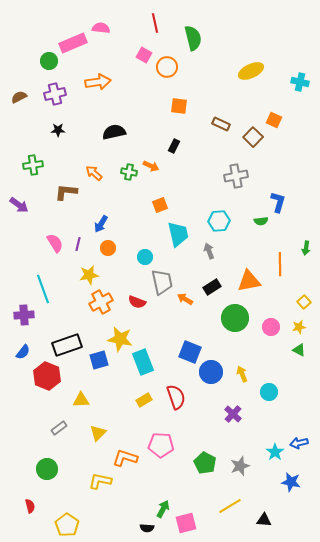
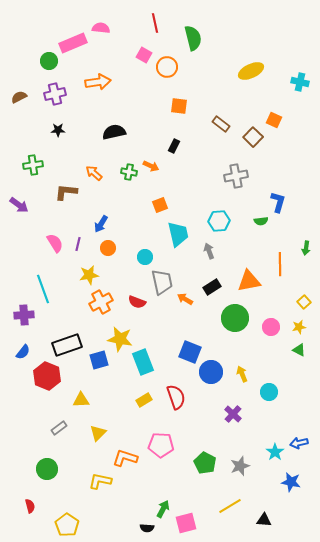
brown rectangle at (221, 124): rotated 12 degrees clockwise
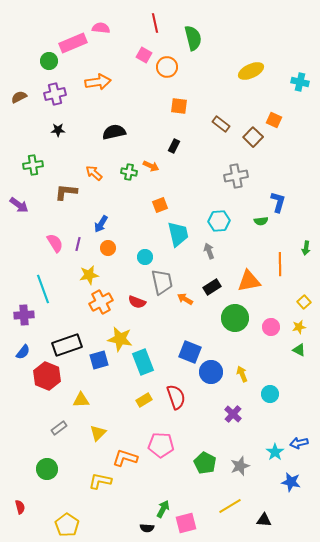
cyan circle at (269, 392): moved 1 px right, 2 px down
red semicircle at (30, 506): moved 10 px left, 1 px down
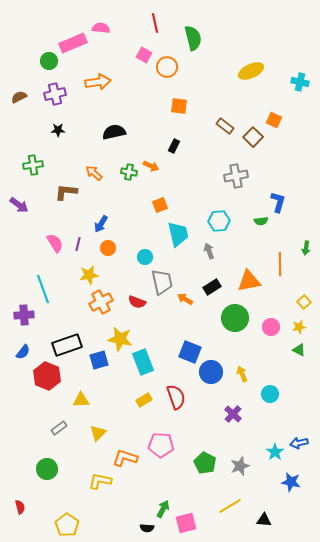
brown rectangle at (221, 124): moved 4 px right, 2 px down
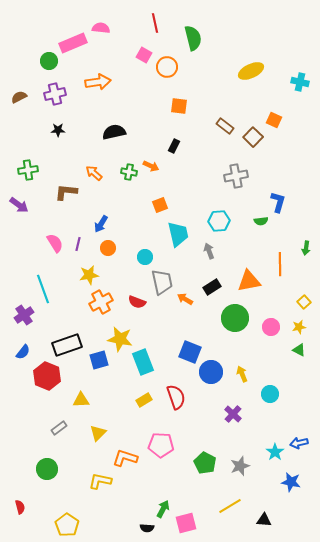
green cross at (33, 165): moved 5 px left, 5 px down
purple cross at (24, 315): rotated 30 degrees counterclockwise
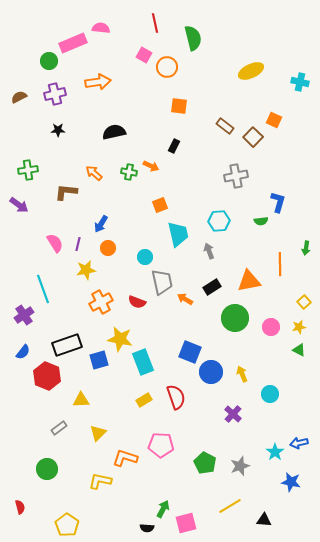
yellow star at (89, 275): moved 3 px left, 5 px up
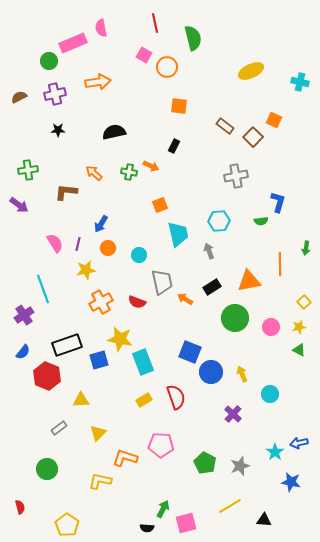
pink semicircle at (101, 28): rotated 108 degrees counterclockwise
cyan circle at (145, 257): moved 6 px left, 2 px up
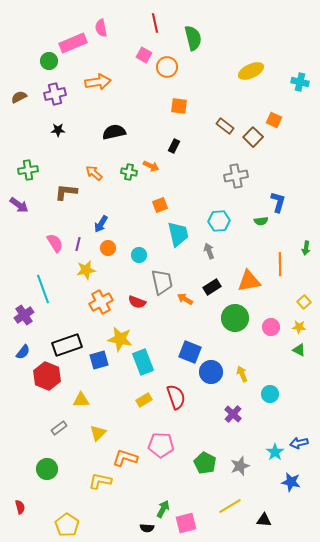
yellow star at (299, 327): rotated 16 degrees clockwise
